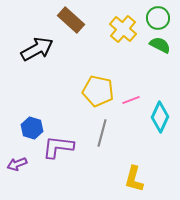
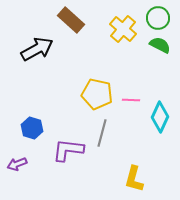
yellow pentagon: moved 1 px left, 3 px down
pink line: rotated 24 degrees clockwise
purple L-shape: moved 10 px right, 3 px down
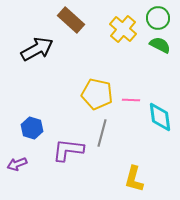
cyan diamond: rotated 32 degrees counterclockwise
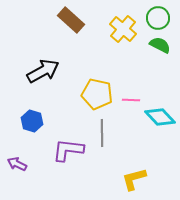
black arrow: moved 6 px right, 22 px down
cyan diamond: rotated 36 degrees counterclockwise
blue hexagon: moved 7 px up
gray line: rotated 16 degrees counterclockwise
purple arrow: rotated 48 degrees clockwise
yellow L-shape: rotated 60 degrees clockwise
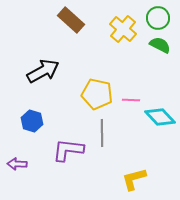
purple arrow: rotated 24 degrees counterclockwise
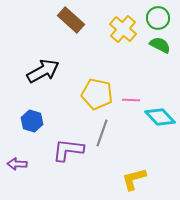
gray line: rotated 20 degrees clockwise
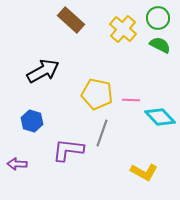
yellow L-shape: moved 10 px right, 7 px up; rotated 136 degrees counterclockwise
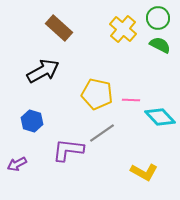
brown rectangle: moved 12 px left, 8 px down
gray line: rotated 36 degrees clockwise
purple arrow: rotated 30 degrees counterclockwise
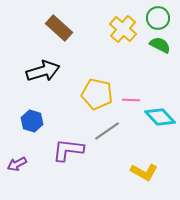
black arrow: rotated 12 degrees clockwise
gray line: moved 5 px right, 2 px up
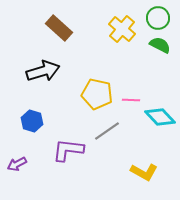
yellow cross: moved 1 px left
